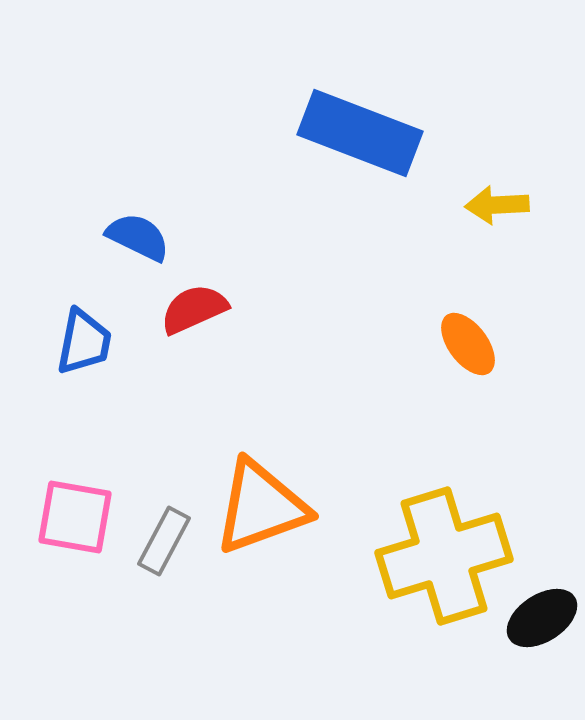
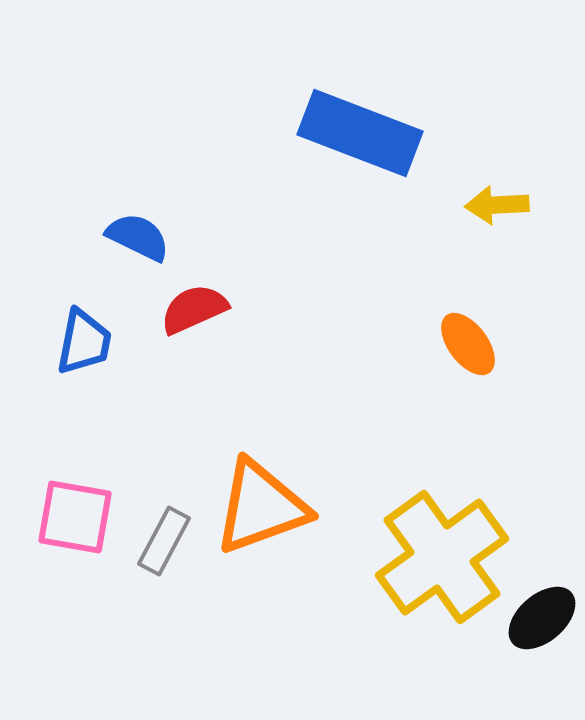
yellow cross: moved 2 px left, 1 px down; rotated 19 degrees counterclockwise
black ellipse: rotated 8 degrees counterclockwise
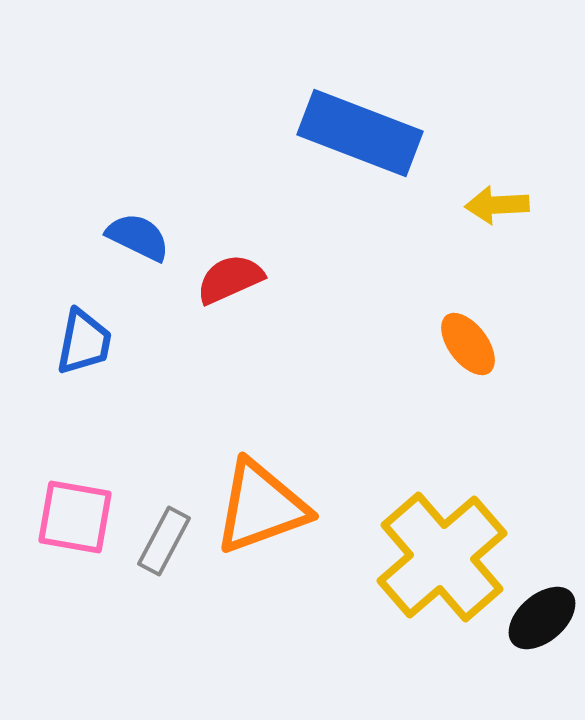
red semicircle: moved 36 px right, 30 px up
yellow cross: rotated 5 degrees counterclockwise
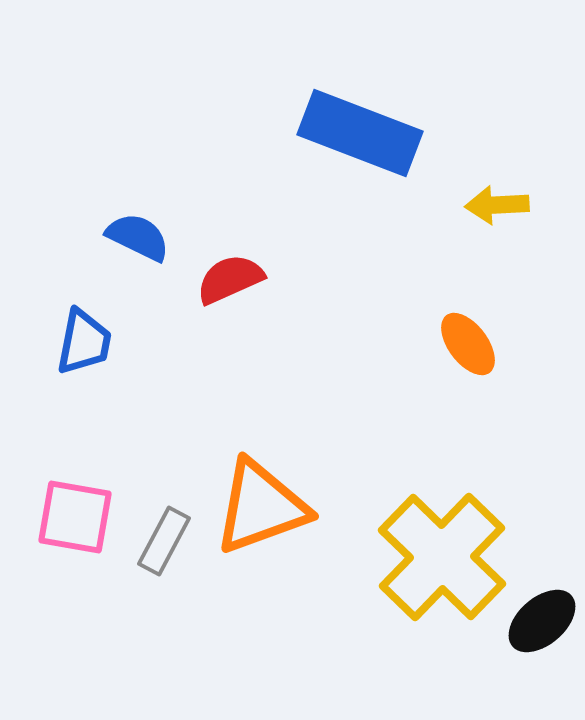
yellow cross: rotated 5 degrees counterclockwise
black ellipse: moved 3 px down
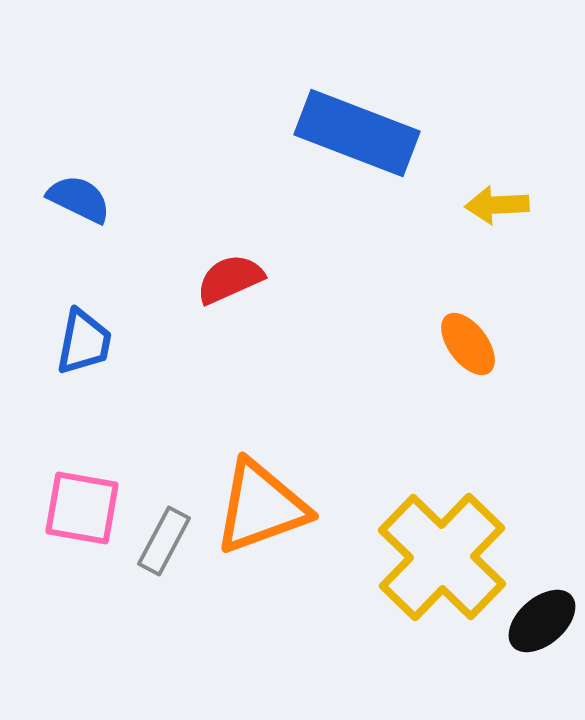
blue rectangle: moved 3 px left
blue semicircle: moved 59 px left, 38 px up
pink square: moved 7 px right, 9 px up
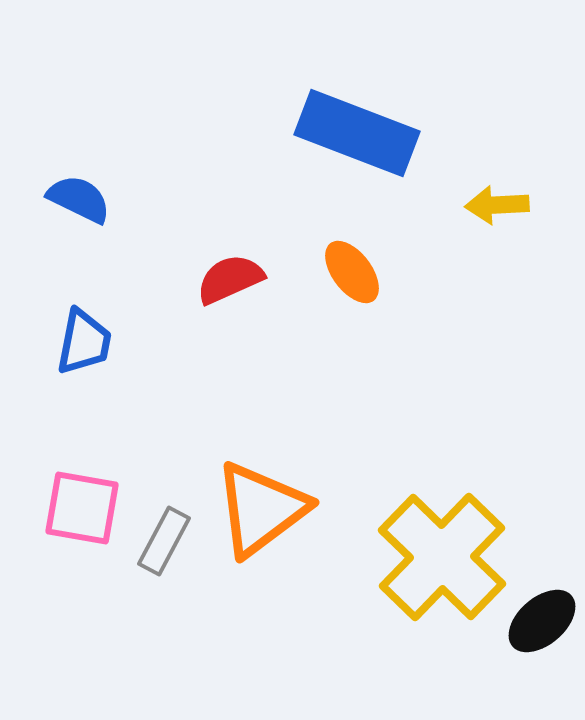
orange ellipse: moved 116 px left, 72 px up
orange triangle: moved 2 px down; rotated 17 degrees counterclockwise
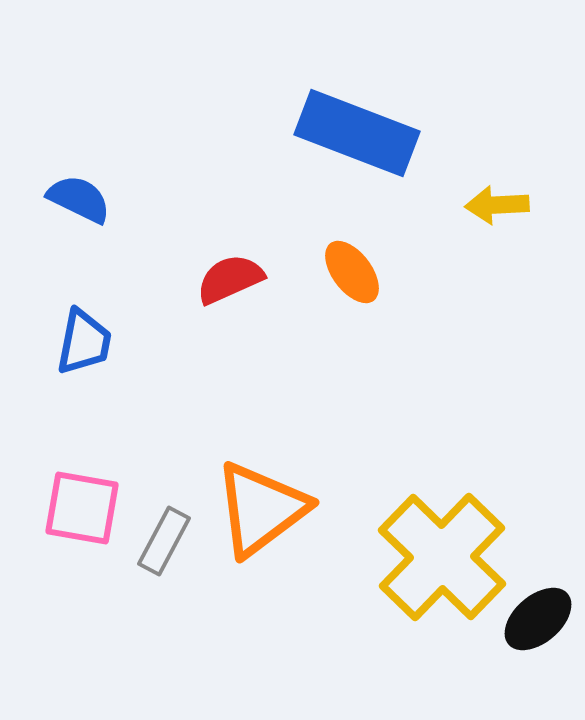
black ellipse: moved 4 px left, 2 px up
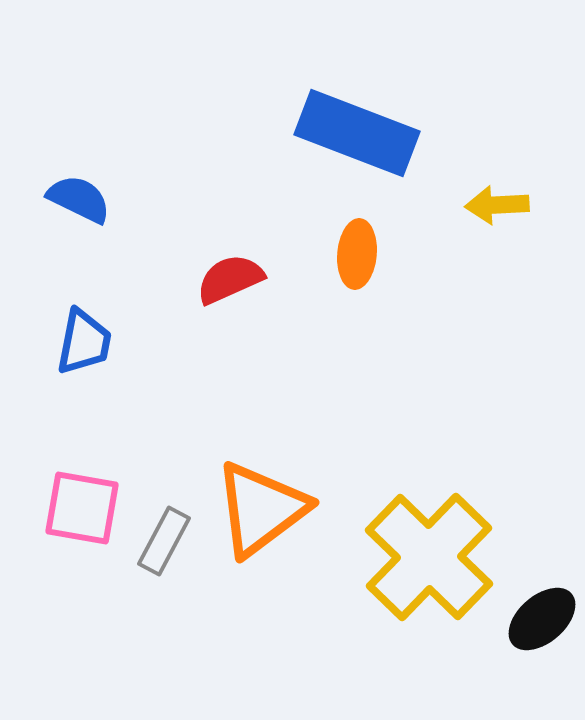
orange ellipse: moved 5 px right, 18 px up; rotated 42 degrees clockwise
yellow cross: moved 13 px left
black ellipse: moved 4 px right
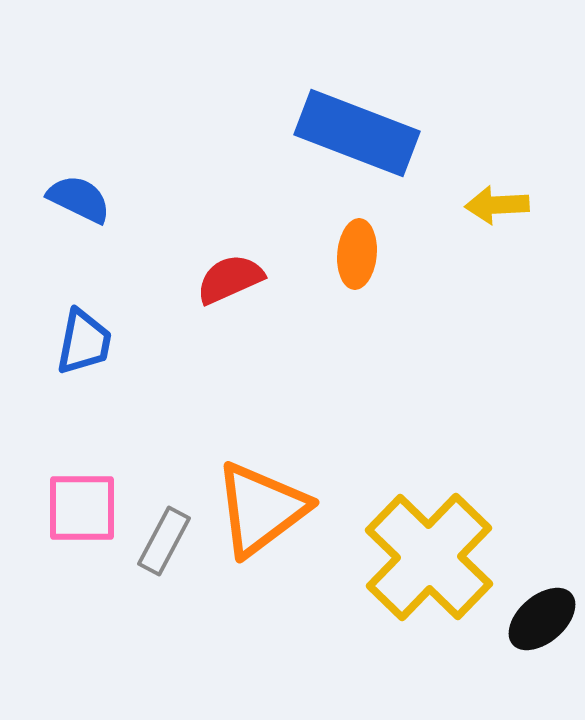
pink square: rotated 10 degrees counterclockwise
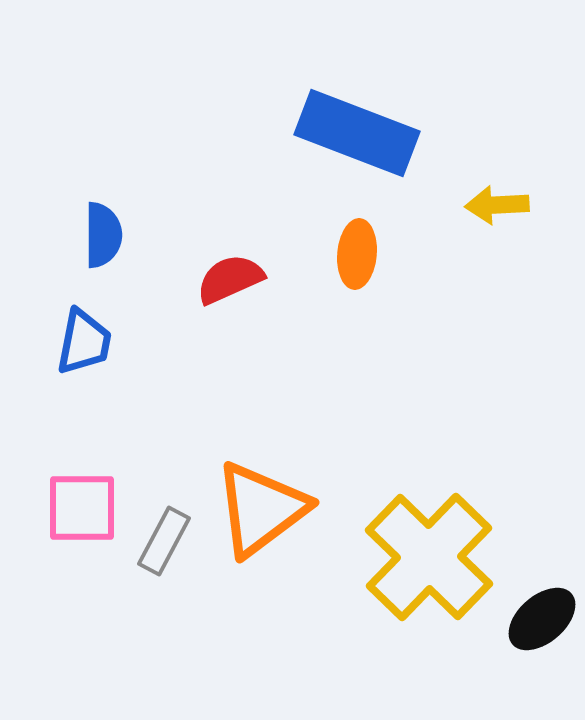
blue semicircle: moved 24 px right, 36 px down; rotated 64 degrees clockwise
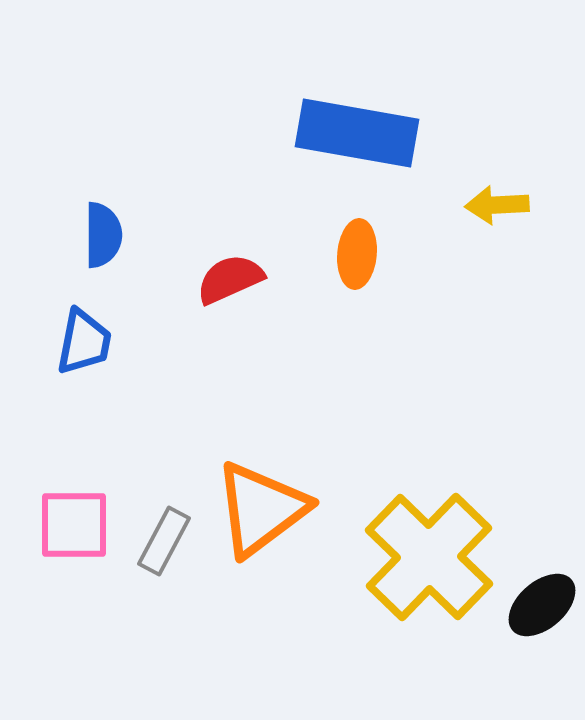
blue rectangle: rotated 11 degrees counterclockwise
pink square: moved 8 px left, 17 px down
black ellipse: moved 14 px up
